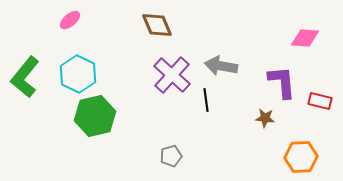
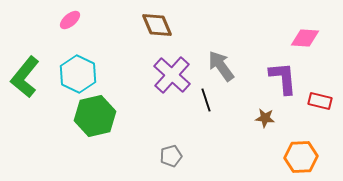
gray arrow: rotated 44 degrees clockwise
purple L-shape: moved 1 px right, 4 px up
black line: rotated 10 degrees counterclockwise
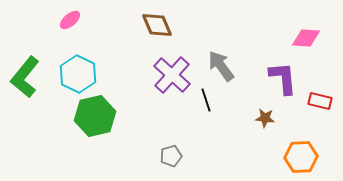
pink diamond: moved 1 px right
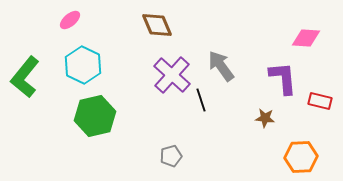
cyan hexagon: moved 5 px right, 9 px up
black line: moved 5 px left
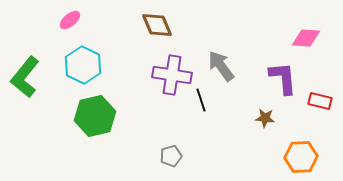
purple cross: rotated 33 degrees counterclockwise
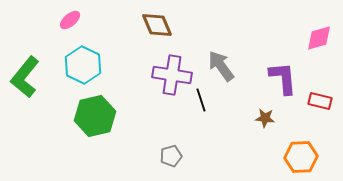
pink diamond: moved 13 px right; rotated 20 degrees counterclockwise
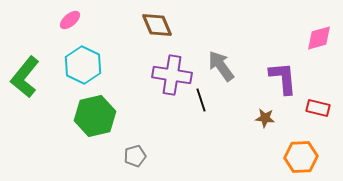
red rectangle: moved 2 px left, 7 px down
gray pentagon: moved 36 px left
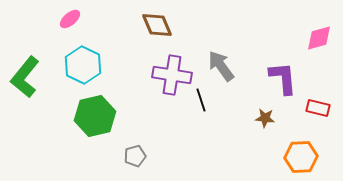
pink ellipse: moved 1 px up
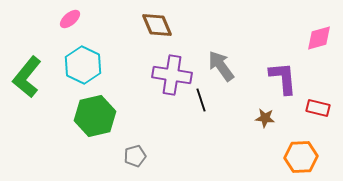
green L-shape: moved 2 px right
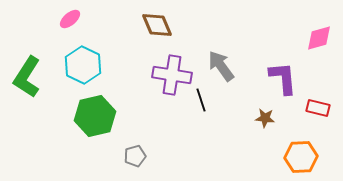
green L-shape: rotated 6 degrees counterclockwise
